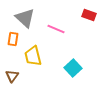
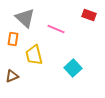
yellow trapezoid: moved 1 px right, 1 px up
brown triangle: rotated 32 degrees clockwise
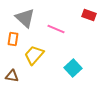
yellow trapezoid: rotated 55 degrees clockwise
brown triangle: rotated 32 degrees clockwise
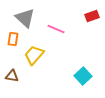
red rectangle: moved 3 px right, 1 px down; rotated 40 degrees counterclockwise
cyan square: moved 10 px right, 8 px down
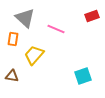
cyan square: rotated 24 degrees clockwise
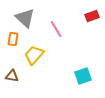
pink line: rotated 36 degrees clockwise
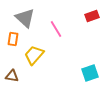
cyan square: moved 7 px right, 3 px up
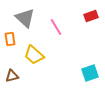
red rectangle: moved 1 px left
pink line: moved 2 px up
orange rectangle: moved 3 px left; rotated 16 degrees counterclockwise
yellow trapezoid: rotated 90 degrees counterclockwise
brown triangle: rotated 24 degrees counterclockwise
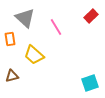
red rectangle: rotated 24 degrees counterclockwise
cyan square: moved 10 px down
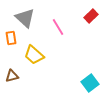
pink line: moved 2 px right
orange rectangle: moved 1 px right, 1 px up
cyan square: rotated 18 degrees counterclockwise
